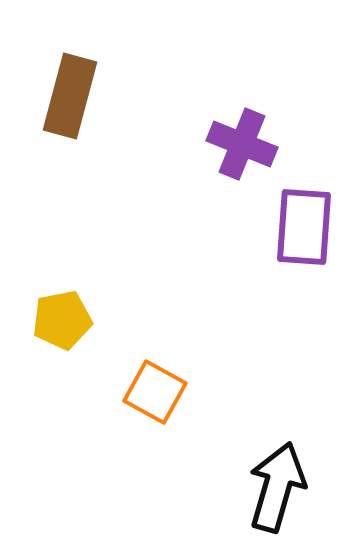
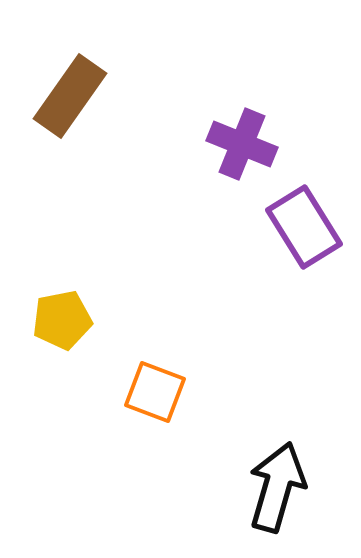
brown rectangle: rotated 20 degrees clockwise
purple rectangle: rotated 36 degrees counterclockwise
orange square: rotated 8 degrees counterclockwise
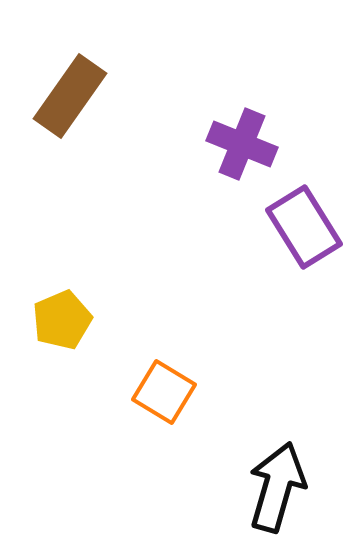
yellow pentagon: rotated 12 degrees counterclockwise
orange square: moved 9 px right; rotated 10 degrees clockwise
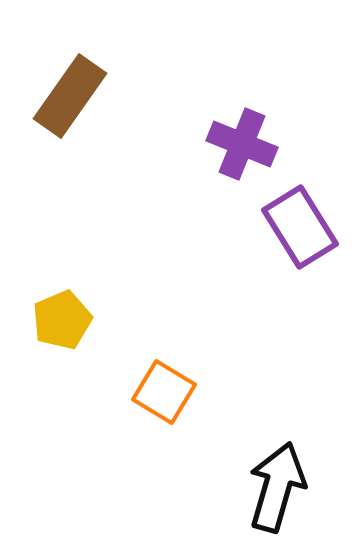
purple rectangle: moved 4 px left
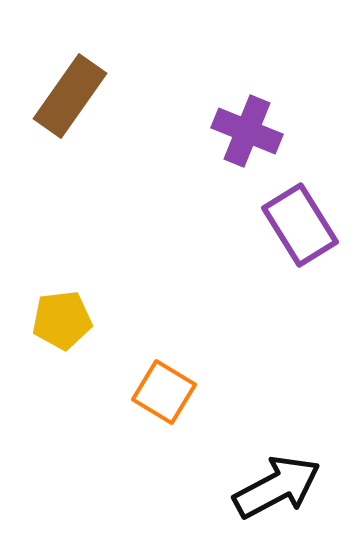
purple cross: moved 5 px right, 13 px up
purple rectangle: moved 2 px up
yellow pentagon: rotated 16 degrees clockwise
black arrow: rotated 46 degrees clockwise
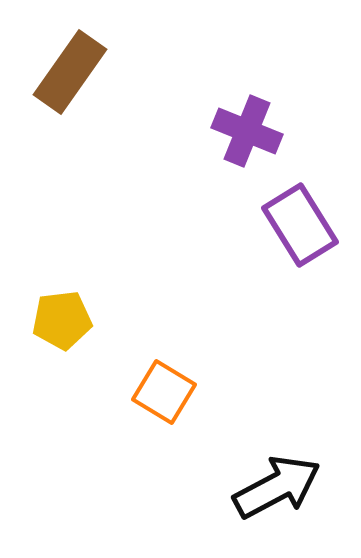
brown rectangle: moved 24 px up
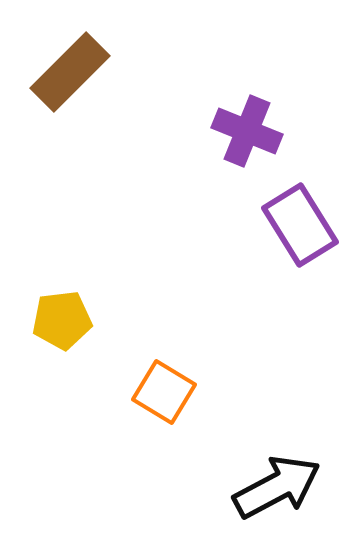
brown rectangle: rotated 10 degrees clockwise
